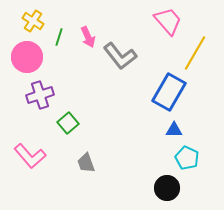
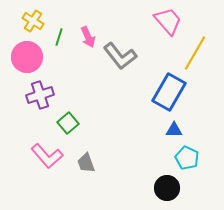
pink L-shape: moved 17 px right
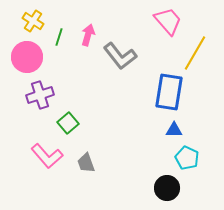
pink arrow: moved 2 px up; rotated 140 degrees counterclockwise
blue rectangle: rotated 21 degrees counterclockwise
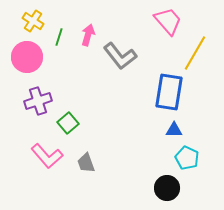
purple cross: moved 2 px left, 6 px down
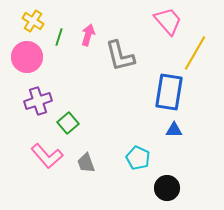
gray L-shape: rotated 24 degrees clockwise
cyan pentagon: moved 49 px left
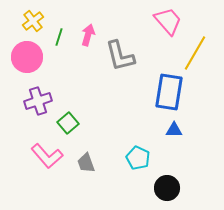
yellow cross: rotated 20 degrees clockwise
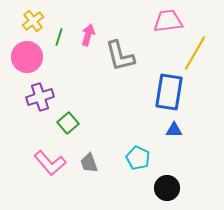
pink trapezoid: rotated 56 degrees counterclockwise
purple cross: moved 2 px right, 4 px up
pink L-shape: moved 3 px right, 7 px down
gray trapezoid: moved 3 px right
